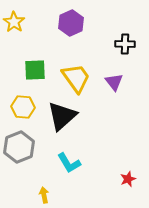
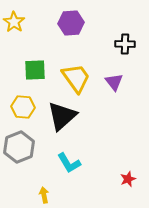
purple hexagon: rotated 20 degrees clockwise
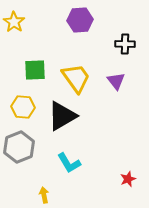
purple hexagon: moved 9 px right, 3 px up
purple triangle: moved 2 px right, 1 px up
black triangle: rotated 12 degrees clockwise
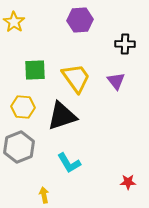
black triangle: rotated 12 degrees clockwise
red star: moved 3 px down; rotated 21 degrees clockwise
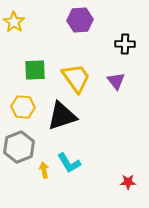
yellow arrow: moved 25 px up
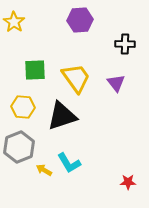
purple triangle: moved 2 px down
yellow arrow: rotated 49 degrees counterclockwise
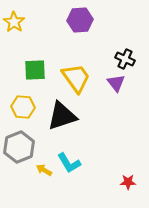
black cross: moved 15 px down; rotated 24 degrees clockwise
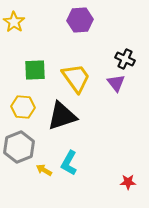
cyan L-shape: rotated 60 degrees clockwise
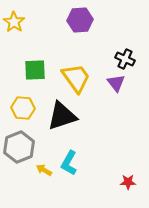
yellow hexagon: moved 1 px down
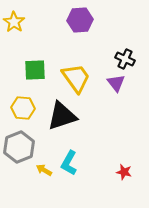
red star: moved 4 px left, 10 px up; rotated 14 degrees clockwise
